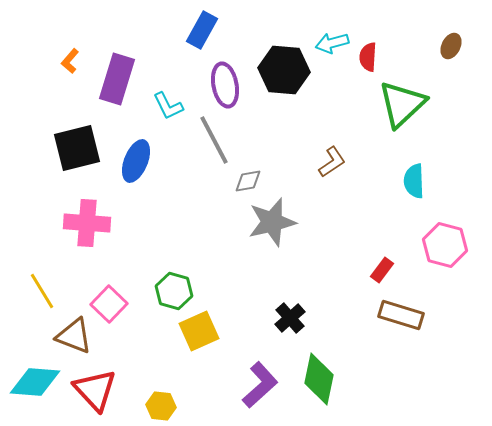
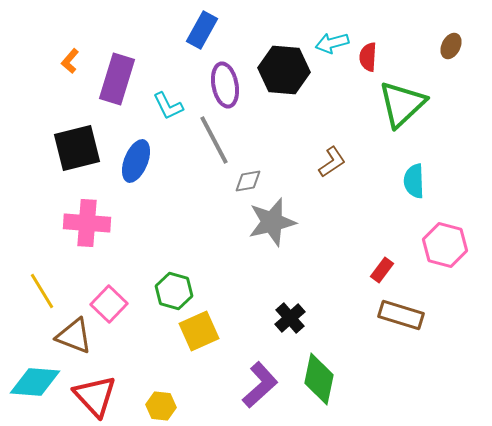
red triangle: moved 6 px down
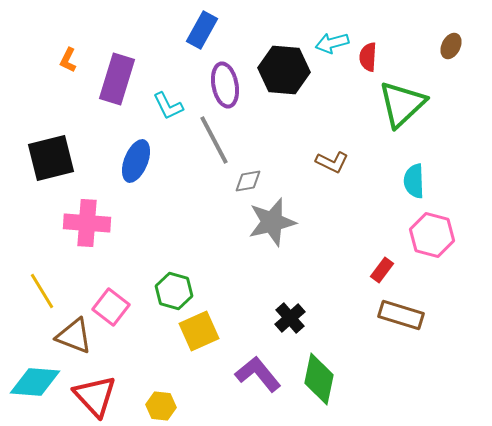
orange L-shape: moved 2 px left, 1 px up; rotated 15 degrees counterclockwise
black square: moved 26 px left, 10 px down
brown L-shape: rotated 60 degrees clockwise
pink hexagon: moved 13 px left, 10 px up
pink square: moved 2 px right, 3 px down; rotated 6 degrees counterclockwise
purple L-shape: moved 2 px left, 11 px up; rotated 87 degrees counterclockwise
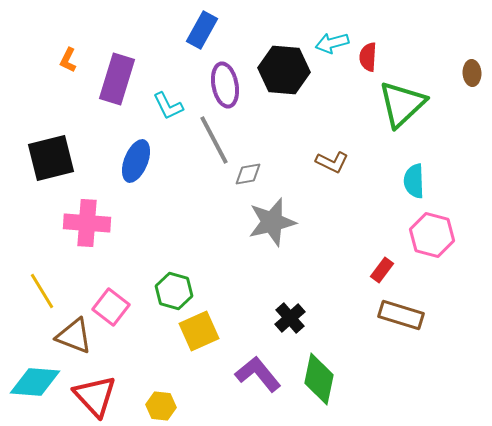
brown ellipse: moved 21 px right, 27 px down; rotated 30 degrees counterclockwise
gray diamond: moved 7 px up
